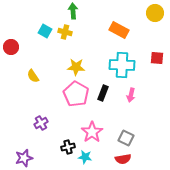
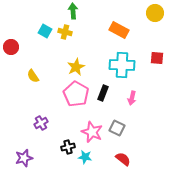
yellow star: rotated 30 degrees counterclockwise
pink arrow: moved 1 px right, 3 px down
pink star: rotated 15 degrees counterclockwise
gray square: moved 9 px left, 10 px up
red semicircle: rotated 133 degrees counterclockwise
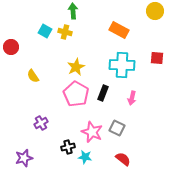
yellow circle: moved 2 px up
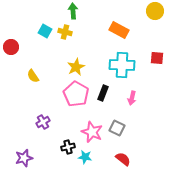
purple cross: moved 2 px right, 1 px up
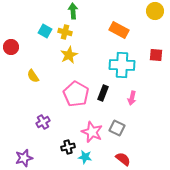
red square: moved 1 px left, 3 px up
yellow star: moved 7 px left, 12 px up
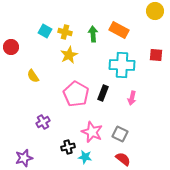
green arrow: moved 20 px right, 23 px down
gray square: moved 3 px right, 6 px down
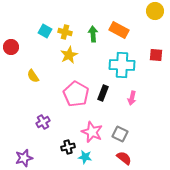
red semicircle: moved 1 px right, 1 px up
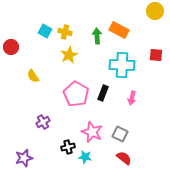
green arrow: moved 4 px right, 2 px down
